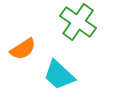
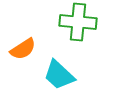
green cross: rotated 30 degrees counterclockwise
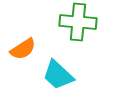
cyan trapezoid: moved 1 px left
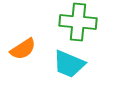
cyan trapezoid: moved 11 px right, 11 px up; rotated 20 degrees counterclockwise
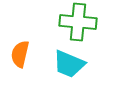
orange semicircle: moved 3 px left, 5 px down; rotated 136 degrees clockwise
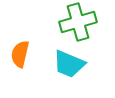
green cross: rotated 21 degrees counterclockwise
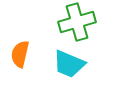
green cross: moved 1 px left
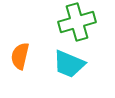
orange semicircle: moved 2 px down
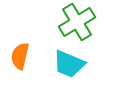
green cross: rotated 15 degrees counterclockwise
